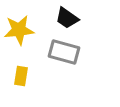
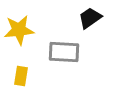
black trapezoid: moved 23 px right; rotated 110 degrees clockwise
gray rectangle: rotated 12 degrees counterclockwise
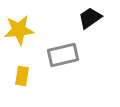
gray rectangle: moved 1 px left, 3 px down; rotated 16 degrees counterclockwise
yellow rectangle: moved 1 px right
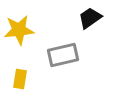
yellow rectangle: moved 2 px left, 3 px down
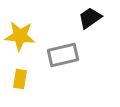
yellow star: moved 1 px right, 6 px down; rotated 12 degrees clockwise
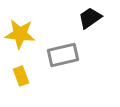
yellow star: moved 2 px up
yellow rectangle: moved 1 px right, 3 px up; rotated 30 degrees counterclockwise
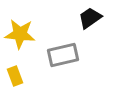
yellow rectangle: moved 6 px left
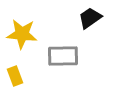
yellow star: moved 2 px right
gray rectangle: moved 1 px down; rotated 12 degrees clockwise
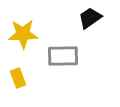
yellow star: moved 1 px right; rotated 8 degrees counterclockwise
yellow rectangle: moved 3 px right, 2 px down
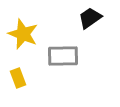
yellow star: rotated 24 degrees clockwise
